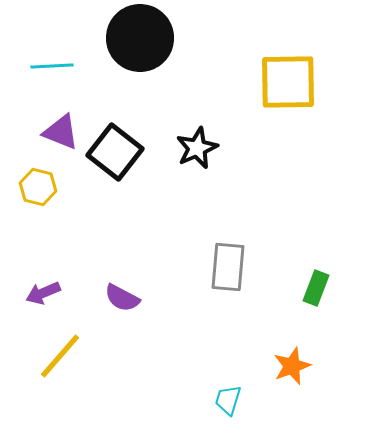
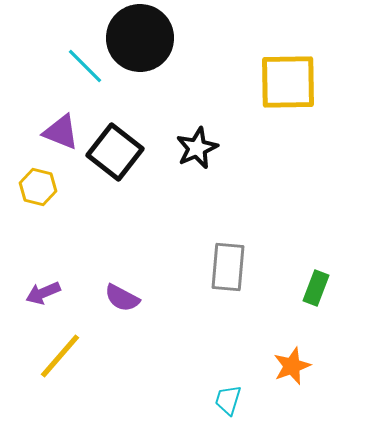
cyan line: moved 33 px right; rotated 48 degrees clockwise
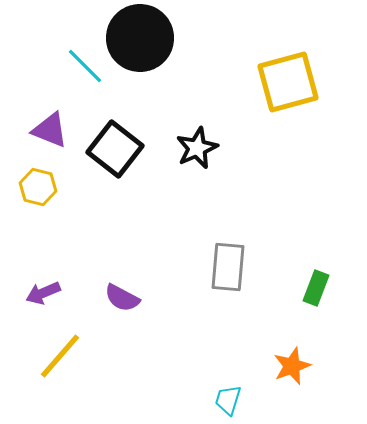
yellow square: rotated 14 degrees counterclockwise
purple triangle: moved 11 px left, 2 px up
black square: moved 3 px up
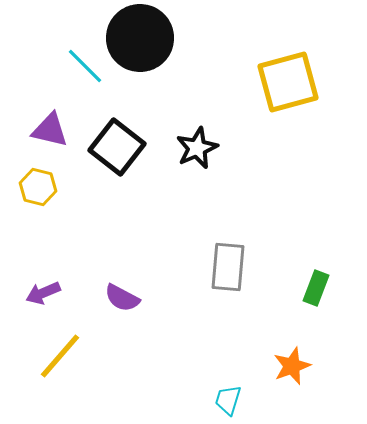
purple triangle: rotated 9 degrees counterclockwise
black square: moved 2 px right, 2 px up
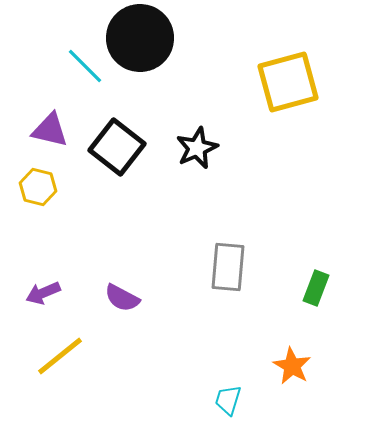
yellow line: rotated 10 degrees clockwise
orange star: rotated 21 degrees counterclockwise
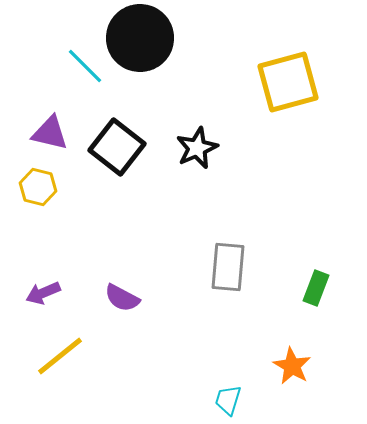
purple triangle: moved 3 px down
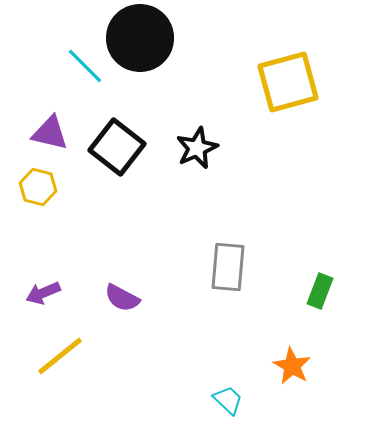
green rectangle: moved 4 px right, 3 px down
cyan trapezoid: rotated 116 degrees clockwise
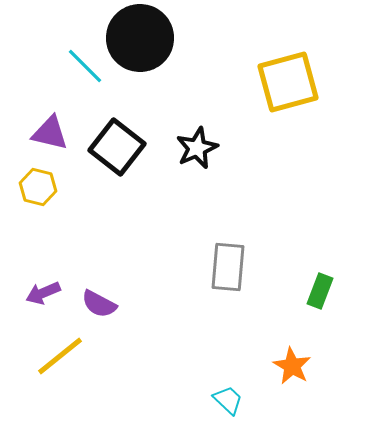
purple semicircle: moved 23 px left, 6 px down
